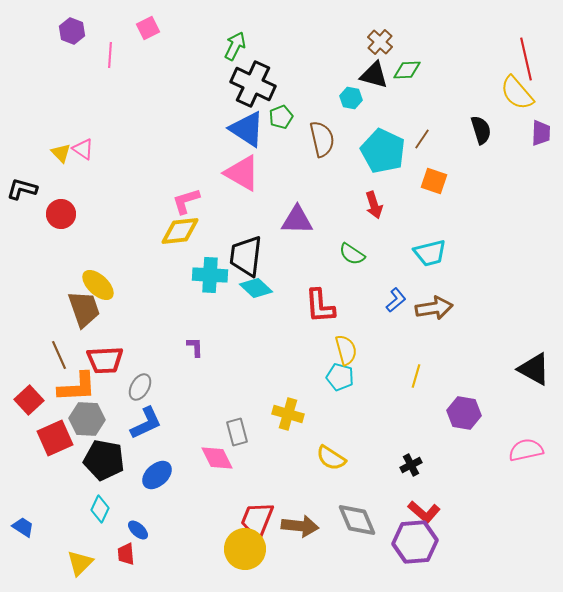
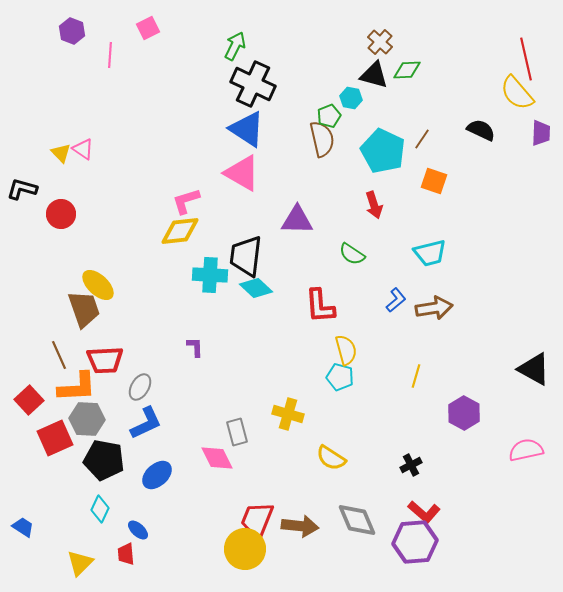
green pentagon at (281, 117): moved 48 px right, 1 px up
black semicircle at (481, 130): rotated 48 degrees counterclockwise
purple hexagon at (464, 413): rotated 20 degrees clockwise
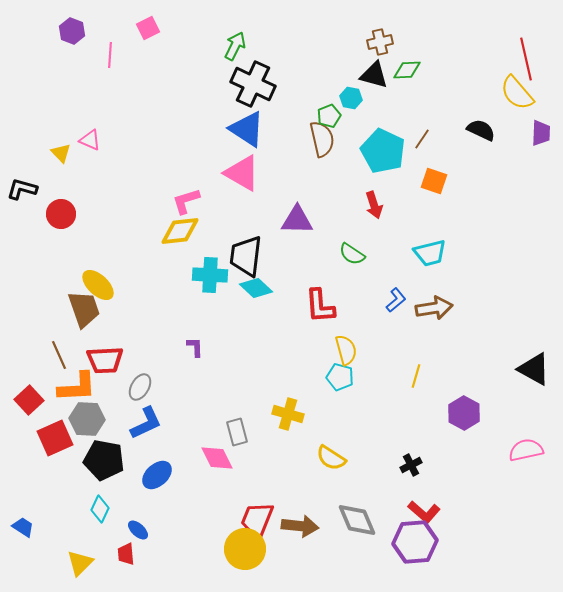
brown cross at (380, 42): rotated 35 degrees clockwise
pink triangle at (83, 149): moved 7 px right, 9 px up; rotated 10 degrees counterclockwise
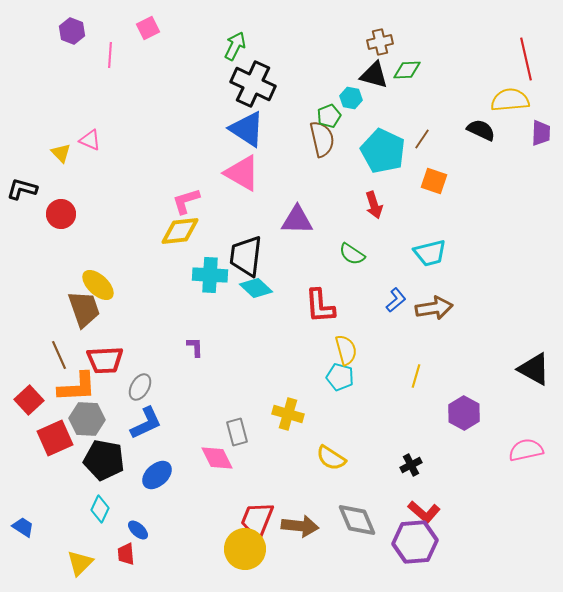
yellow semicircle at (517, 93): moved 7 px left, 7 px down; rotated 126 degrees clockwise
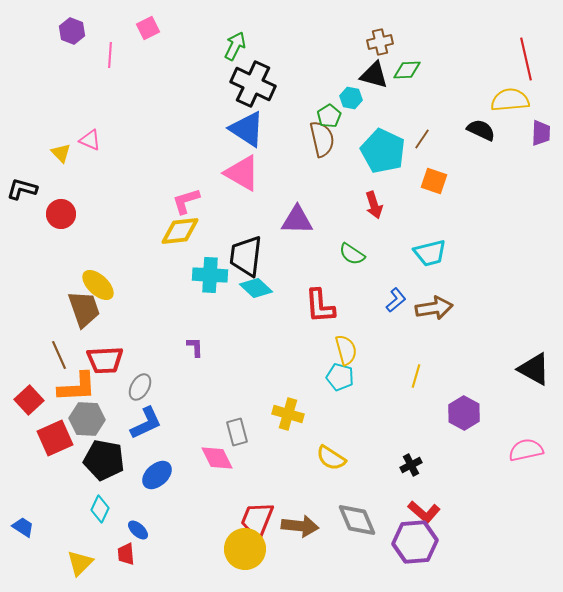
green pentagon at (329, 116): rotated 10 degrees counterclockwise
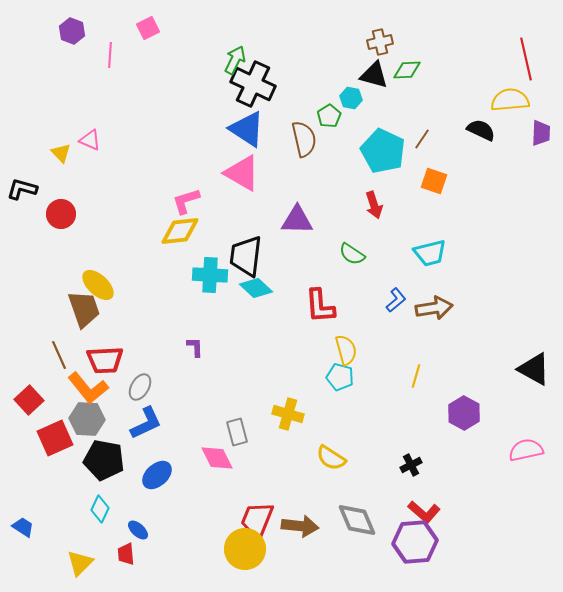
green arrow at (235, 46): moved 14 px down
brown semicircle at (322, 139): moved 18 px left
orange L-shape at (77, 387): moved 11 px right, 1 px down; rotated 54 degrees clockwise
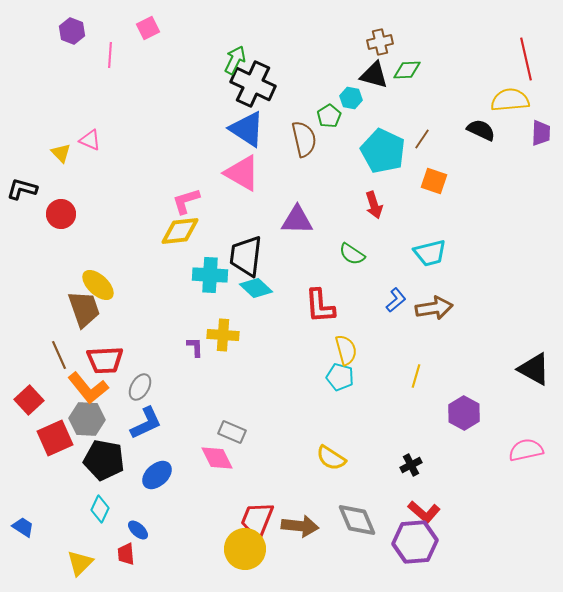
yellow cross at (288, 414): moved 65 px left, 79 px up; rotated 12 degrees counterclockwise
gray rectangle at (237, 432): moved 5 px left; rotated 52 degrees counterclockwise
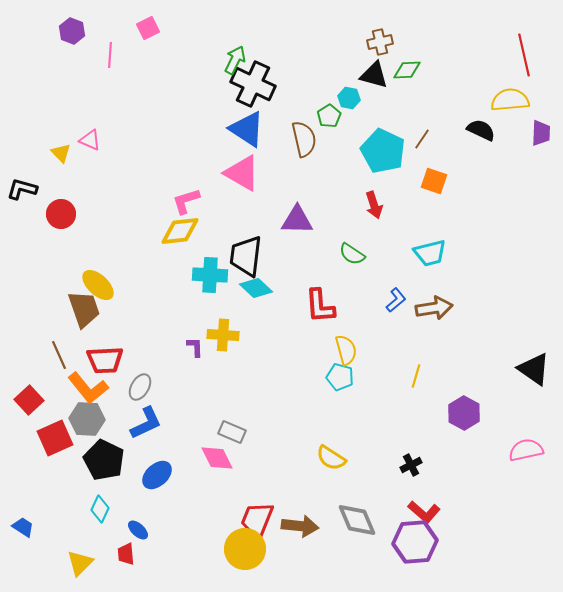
red line at (526, 59): moved 2 px left, 4 px up
cyan hexagon at (351, 98): moved 2 px left
black triangle at (534, 369): rotated 6 degrees clockwise
black pentagon at (104, 460): rotated 15 degrees clockwise
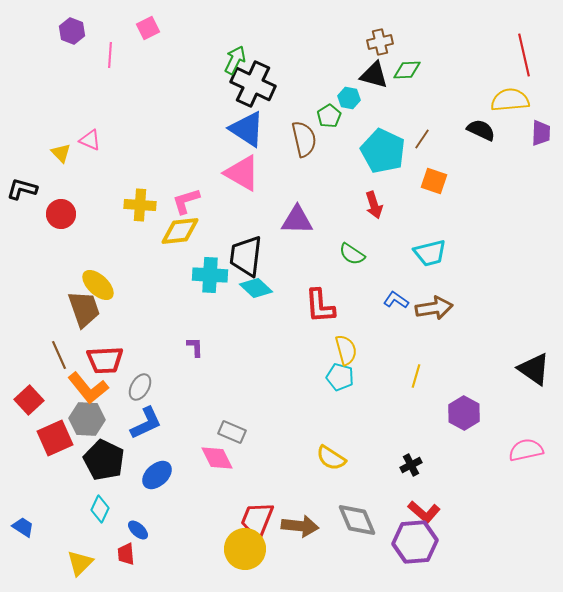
blue L-shape at (396, 300): rotated 105 degrees counterclockwise
yellow cross at (223, 335): moved 83 px left, 130 px up
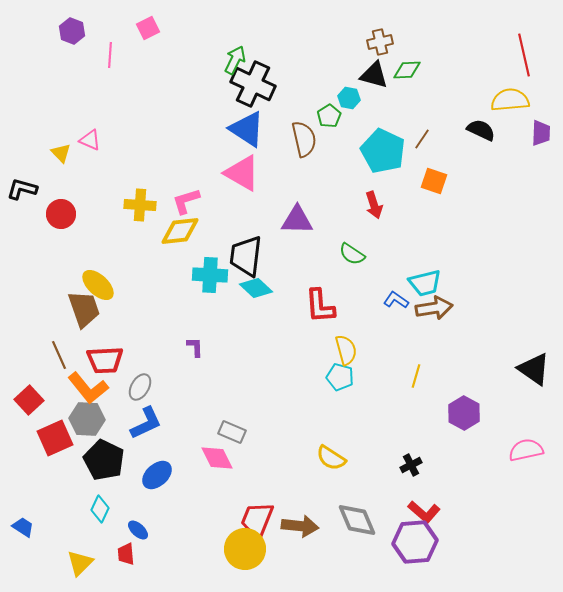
cyan trapezoid at (430, 253): moved 5 px left, 30 px down
